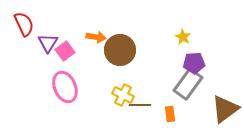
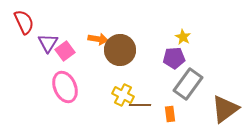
red semicircle: moved 2 px up
orange arrow: moved 2 px right, 2 px down
purple pentagon: moved 20 px left, 5 px up
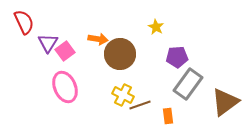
yellow star: moved 27 px left, 10 px up
brown circle: moved 4 px down
purple pentagon: moved 3 px right, 1 px up
brown line: rotated 20 degrees counterclockwise
brown triangle: moved 7 px up
orange rectangle: moved 2 px left, 2 px down
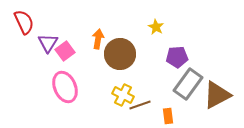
orange arrow: rotated 90 degrees counterclockwise
brown triangle: moved 8 px left, 7 px up; rotated 8 degrees clockwise
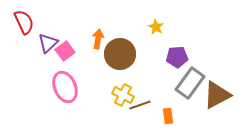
purple triangle: rotated 15 degrees clockwise
gray rectangle: moved 2 px right, 1 px up
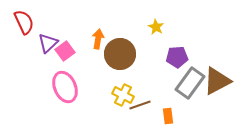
brown triangle: moved 14 px up
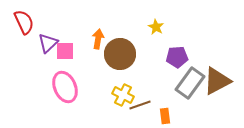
pink square: rotated 36 degrees clockwise
orange rectangle: moved 3 px left
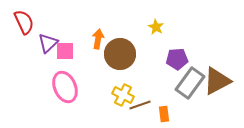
purple pentagon: moved 2 px down
orange rectangle: moved 1 px left, 2 px up
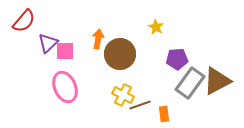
red semicircle: moved 1 px up; rotated 65 degrees clockwise
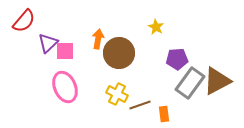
brown circle: moved 1 px left, 1 px up
yellow cross: moved 6 px left, 1 px up
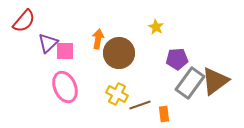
brown triangle: moved 2 px left; rotated 8 degrees counterclockwise
